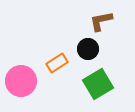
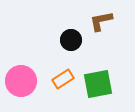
black circle: moved 17 px left, 9 px up
orange rectangle: moved 6 px right, 16 px down
green square: rotated 20 degrees clockwise
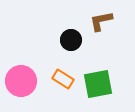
orange rectangle: rotated 65 degrees clockwise
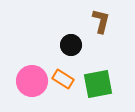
brown L-shape: rotated 115 degrees clockwise
black circle: moved 5 px down
pink circle: moved 11 px right
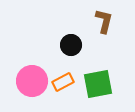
brown L-shape: moved 3 px right
orange rectangle: moved 3 px down; rotated 60 degrees counterclockwise
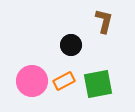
orange rectangle: moved 1 px right, 1 px up
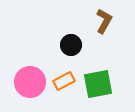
brown L-shape: rotated 15 degrees clockwise
pink circle: moved 2 px left, 1 px down
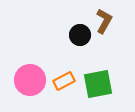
black circle: moved 9 px right, 10 px up
pink circle: moved 2 px up
